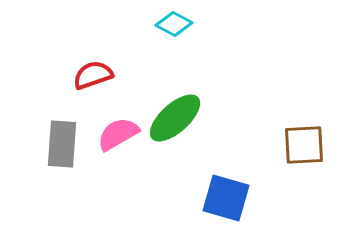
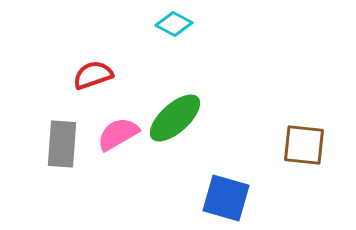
brown square: rotated 9 degrees clockwise
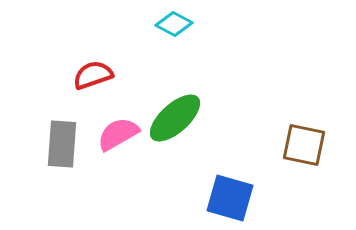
brown square: rotated 6 degrees clockwise
blue square: moved 4 px right
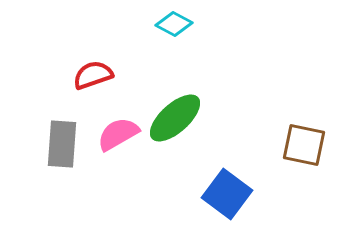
blue square: moved 3 px left, 4 px up; rotated 21 degrees clockwise
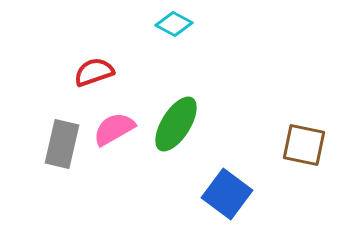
red semicircle: moved 1 px right, 3 px up
green ellipse: moved 1 px right, 6 px down; rotated 16 degrees counterclockwise
pink semicircle: moved 4 px left, 5 px up
gray rectangle: rotated 9 degrees clockwise
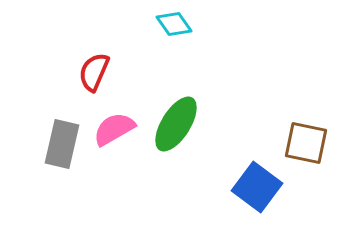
cyan diamond: rotated 27 degrees clockwise
red semicircle: rotated 48 degrees counterclockwise
brown square: moved 2 px right, 2 px up
blue square: moved 30 px right, 7 px up
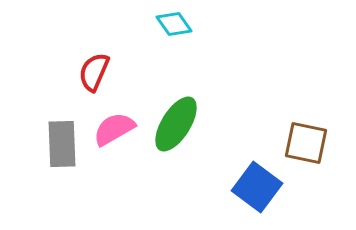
gray rectangle: rotated 15 degrees counterclockwise
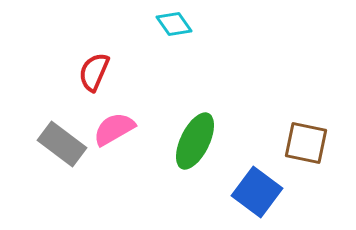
green ellipse: moved 19 px right, 17 px down; rotated 6 degrees counterclockwise
gray rectangle: rotated 51 degrees counterclockwise
blue square: moved 5 px down
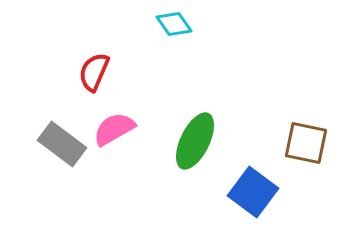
blue square: moved 4 px left
